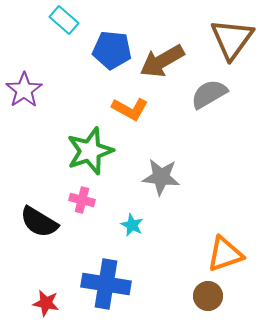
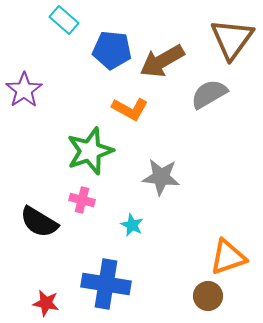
orange triangle: moved 3 px right, 3 px down
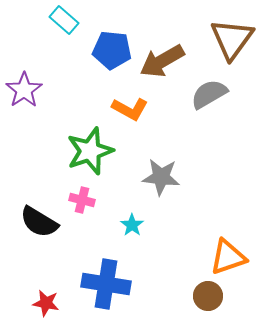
cyan star: rotated 10 degrees clockwise
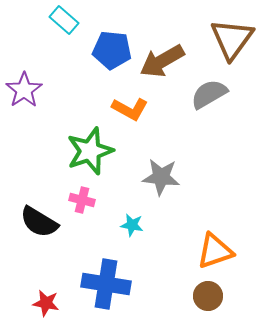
cyan star: rotated 25 degrees counterclockwise
orange triangle: moved 13 px left, 6 px up
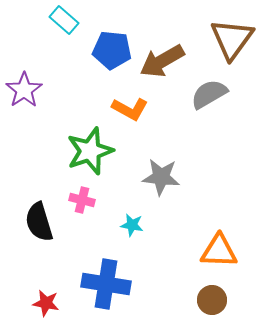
black semicircle: rotated 42 degrees clockwise
orange triangle: moved 4 px right; rotated 21 degrees clockwise
brown circle: moved 4 px right, 4 px down
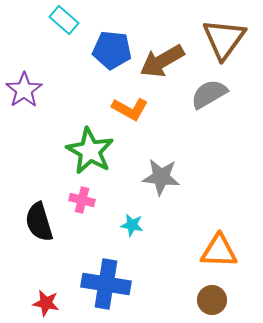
brown triangle: moved 8 px left
green star: rotated 24 degrees counterclockwise
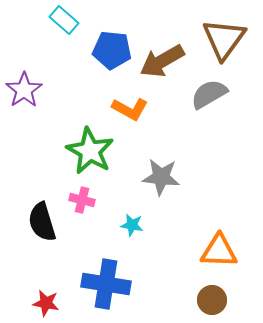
black semicircle: moved 3 px right
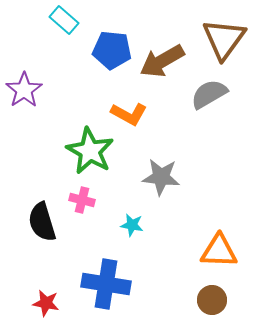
orange L-shape: moved 1 px left, 5 px down
